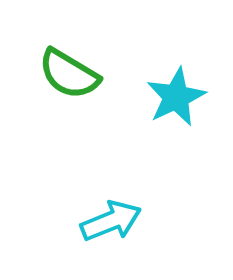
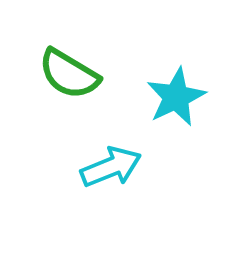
cyan arrow: moved 54 px up
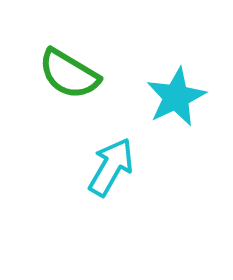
cyan arrow: rotated 38 degrees counterclockwise
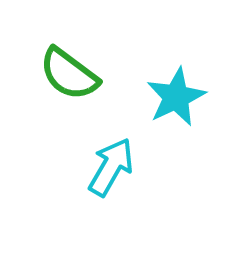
green semicircle: rotated 6 degrees clockwise
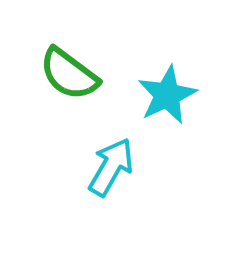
cyan star: moved 9 px left, 2 px up
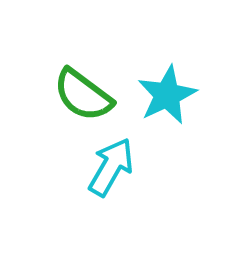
green semicircle: moved 14 px right, 21 px down
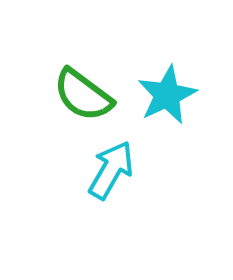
cyan arrow: moved 3 px down
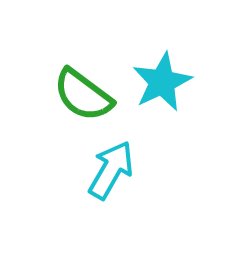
cyan star: moved 5 px left, 13 px up
